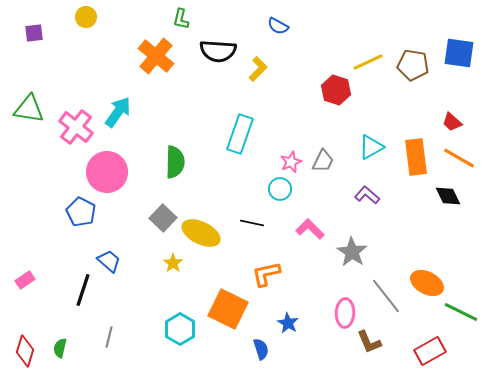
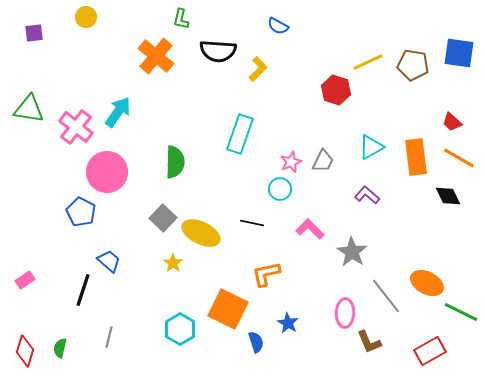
blue semicircle at (261, 349): moved 5 px left, 7 px up
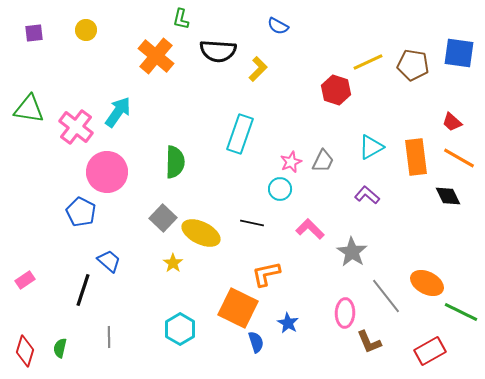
yellow circle at (86, 17): moved 13 px down
orange square at (228, 309): moved 10 px right, 1 px up
gray line at (109, 337): rotated 15 degrees counterclockwise
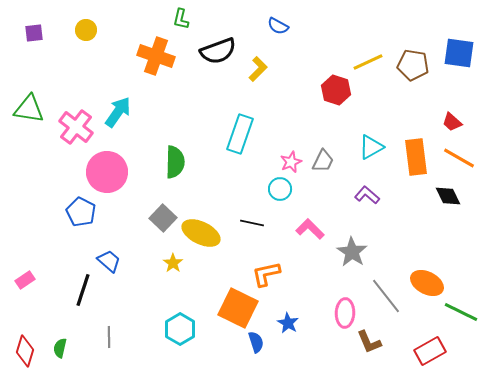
black semicircle at (218, 51): rotated 24 degrees counterclockwise
orange cross at (156, 56): rotated 21 degrees counterclockwise
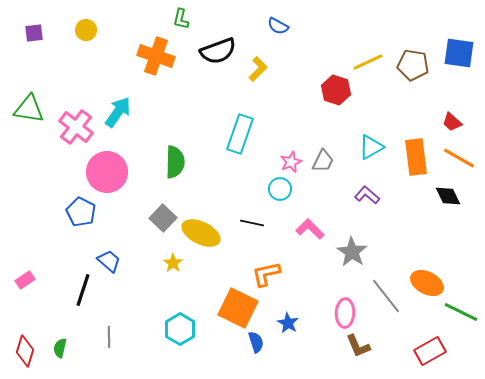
brown L-shape at (369, 342): moved 11 px left, 4 px down
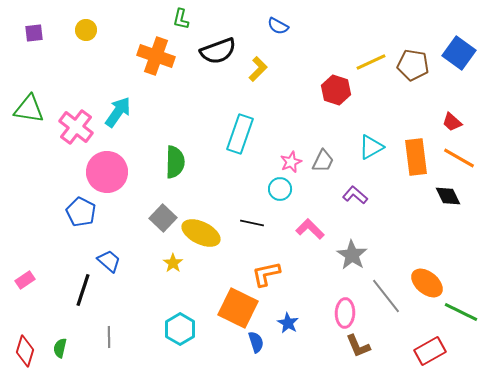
blue square at (459, 53): rotated 28 degrees clockwise
yellow line at (368, 62): moved 3 px right
purple L-shape at (367, 195): moved 12 px left
gray star at (352, 252): moved 3 px down
orange ellipse at (427, 283): rotated 12 degrees clockwise
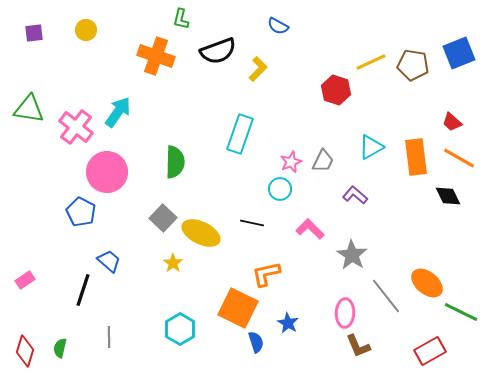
blue square at (459, 53): rotated 32 degrees clockwise
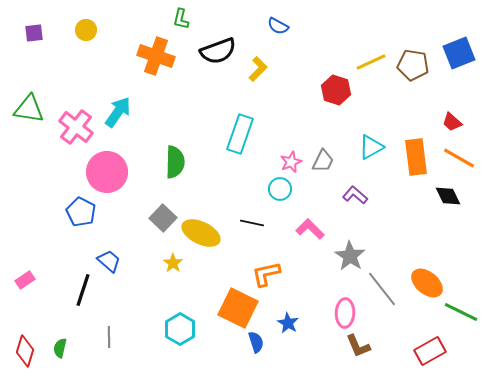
gray star at (352, 255): moved 2 px left, 1 px down
gray line at (386, 296): moved 4 px left, 7 px up
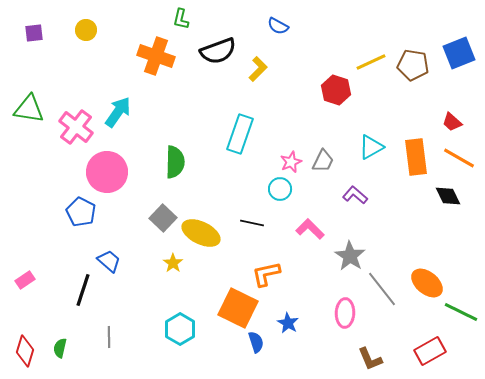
brown L-shape at (358, 346): moved 12 px right, 13 px down
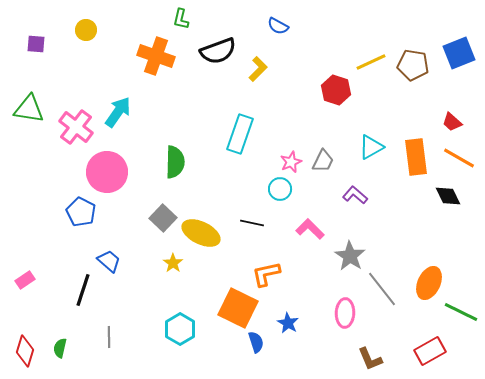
purple square at (34, 33): moved 2 px right, 11 px down; rotated 12 degrees clockwise
orange ellipse at (427, 283): moved 2 px right; rotated 76 degrees clockwise
